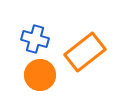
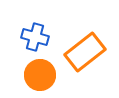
blue cross: moved 2 px up
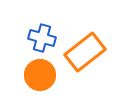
blue cross: moved 7 px right, 1 px down
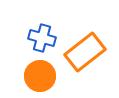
orange circle: moved 1 px down
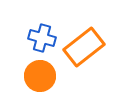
orange rectangle: moved 1 px left, 5 px up
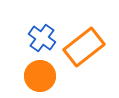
blue cross: rotated 20 degrees clockwise
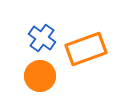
orange rectangle: moved 2 px right, 2 px down; rotated 18 degrees clockwise
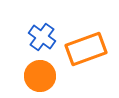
blue cross: moved 1 px up
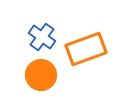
orange circle: moved 1 px right, 1 px up
